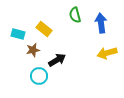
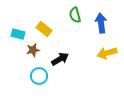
black arrow: moved 3 px right, 1 px up
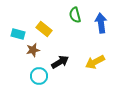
yellow arrow: moved 12 px left, 9 px down; rotated 12 degrees counterclockwise
black arrow: moved 3 px down
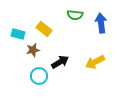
green semicircle: rotated 70 degrees counterclockwise
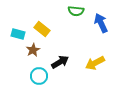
green semicircle: moved 1 px right, 4 px up
blue arrow: rotated 18 degrees counterclockwise
yellow rectangle: moved 2 px left
brown star: rotated 16 degrees counterclockwise
yellow arrow: moved 1 px down
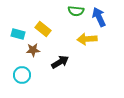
blue arrow: moved 2 px left, 6 px up
yellow rectangle: moved 1 px right
brown star: rotated 24 degrees clockwise
yellow arrow: moved 8 px left, 24 px up; rotated 24 degrees clockwise
cyan circle: moved 17 px left, 1 px up
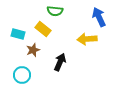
green semicircle: moved 21 px left
brown star: rotated 16 degrees counterclockwise
black arrow: rotated 36 degrees counterclockwise
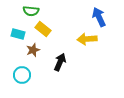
green semicircle: moved 24 px left
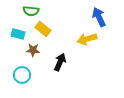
yellow arrow: rotated 12 degrees counterclockwise
brown star: rotated 24 degrees clockwise
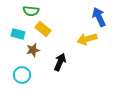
brown star: rotated 16 degrees counterclockwise
